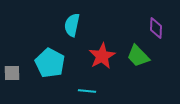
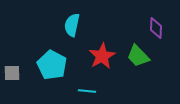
cyan pentagon: moved 2 px right, 2 px down
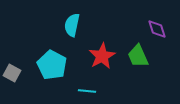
purple diamond: moved 1 px right, 1 px down; rotated 20 degrees counterclockwise
green trapezoid: rotated 20 degrees clockwise
gray square: rotated 30 degrees clockwise
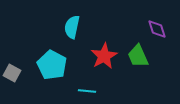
cyan semicircle: moved 2 px down
red star: moved 2 px right
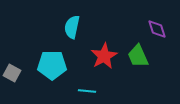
cyan pentagon: rotated 28 degrees counterclockwise
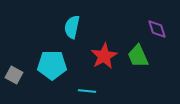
gray square: moved 2 px right, 2 px down
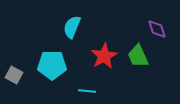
cyan semicircle: rotated 10 degrees clockwise
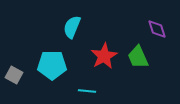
green trapezoid: moved 1 px down
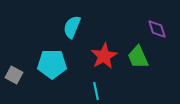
cyan pentagon: moved 1 px up
cyan line: moved 9 px right; rotated 72 degrees clockwise
